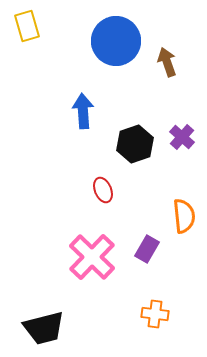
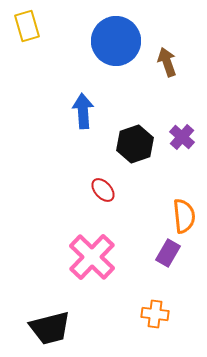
red ellipse: rotated 20 degrees counterclockwise
purple rectangle: moved 21 px right, 4 px down
black trapezoid: moved 6 px right
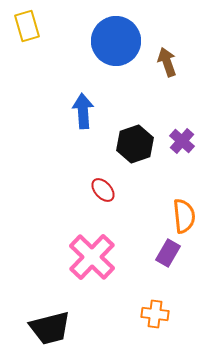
purple cross: moved 4 px down
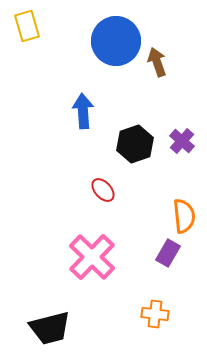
brown arrow: moved 10 px left
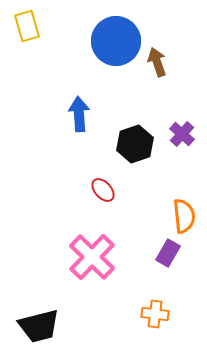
blue arrow: moved 4 px left, 3 px down
purple cross: moved 7 px up
black trapezoid: moved 11 px left, 2 px up
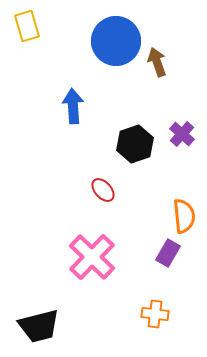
blue arrow: moved 6 px left, 8 px up
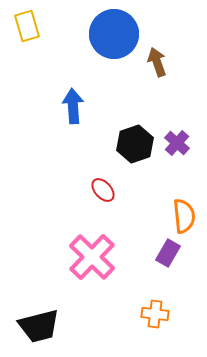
blue circle: moved 2 px left, 7 px up
purple cross: moved 5 px left, 9 px down
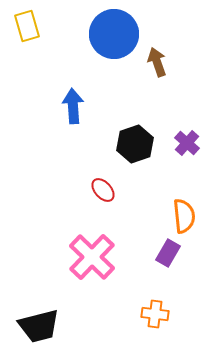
purple cross: moved 10 px right
